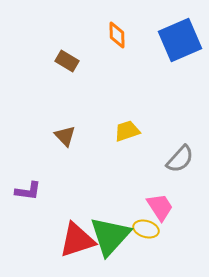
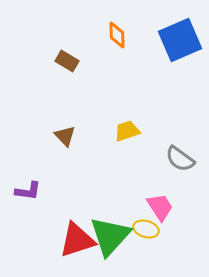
gray semicircle: rotated 84 degrees clockwise
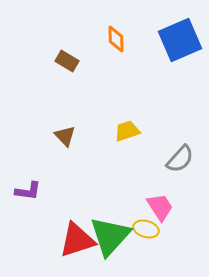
orange diamond: moved 1 px left, 4 px down
gray semicircle: rotated 84 degrees counterclockwise
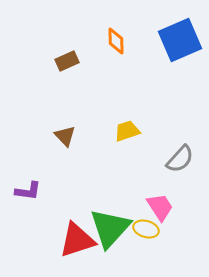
orange diamond: moved 2 px down
brown rectangle: rotated 55 degrees counterclockwise
green triangle: moved 8 px up
